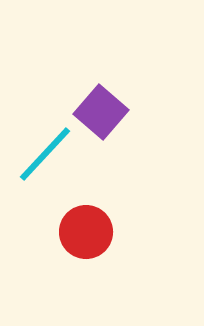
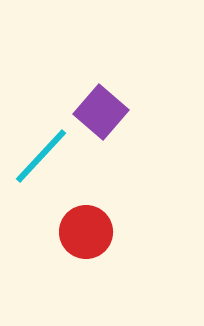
cyan line: moved 4 px left, 2 px down
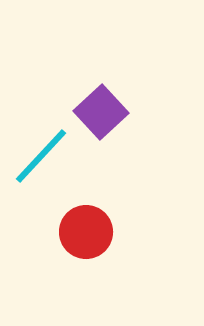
purple square: rotated 6 degrees clockwise
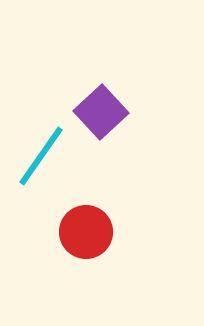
cyan line: rotated 8 degrees counterclockwise
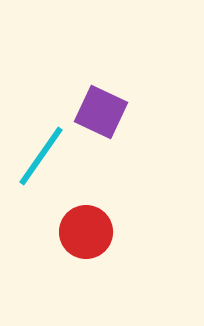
purple square: rotated 22 degrees counterclockwise
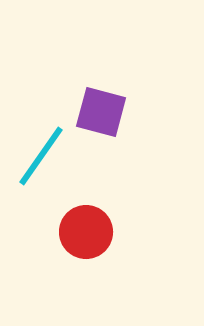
purple square: rotated 10 degrees counterclockwise
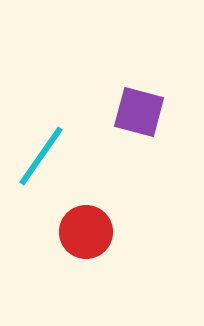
purple square: moved 38 px right
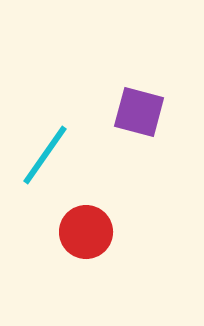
cyan line: moved 4 px right, 1 px up
